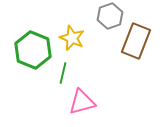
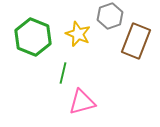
yellow star: moved 6 px right, 4 px up
green hexagon: moved 13 px up
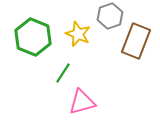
green line: rotated 20 degrees clockwise
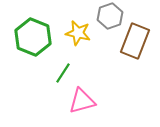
yellow star: moved 1 px up; rotated 10 degrees counterclockwise
brown rectangle: moved 1 px left
pink triangle: moved 1 px up
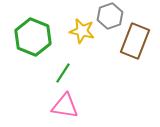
yellow star: moved 4 px right, 2 px up
pink triangle: moved 17 px left, 5 px down; rotated 24 degrees clockwise
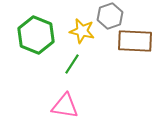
green hexagon: moved 3 px right, 2 px up
brown rectangle: rotated 72 degrees clockwise
green line: moved 9 px right, 9 px up
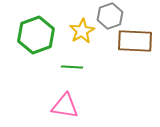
yellow star: rotated 30 degrees clockwise
green hexagon: rotated 18 degrees clockwise
green line: moved 3 px down; rotated 60 degrees clockwise
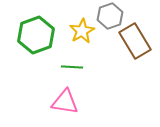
brown rectangle: rotated 56 degrees clockwise
pink triangle: moved 4 px up
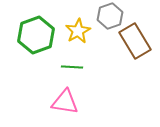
yellow star: moved 4 px left
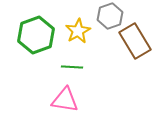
pink triangle: moved 2 px up
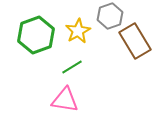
green line: rotated 35 degrees counterclockwise
